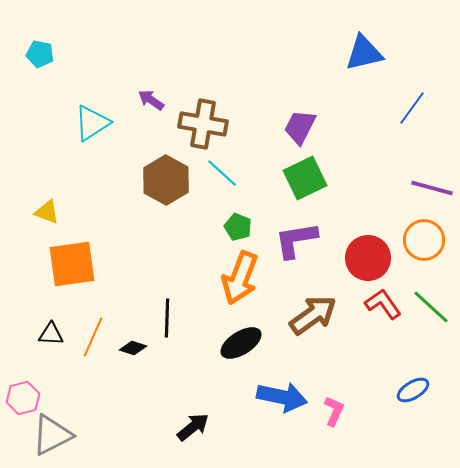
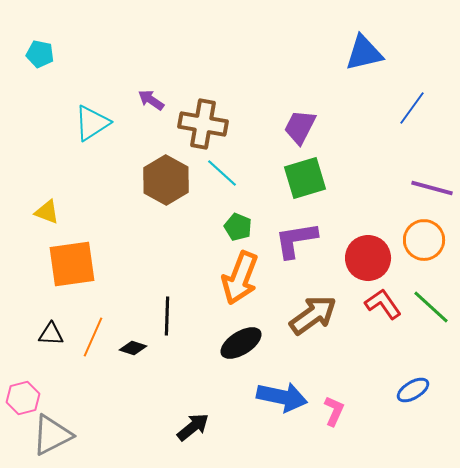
green square: rotated 9 degrees clockwise
black line: moved 2 px up
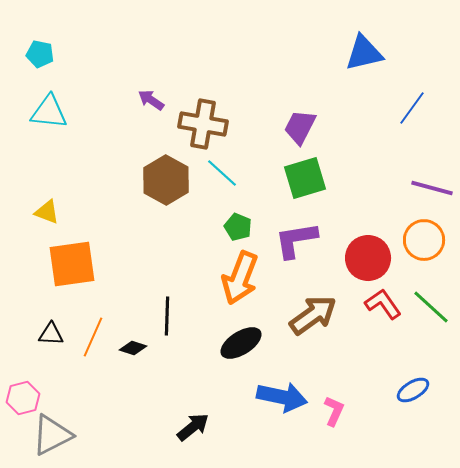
cyan triangle: moved 43 px left, 11 px up; rotated 39 degrees clockwise
